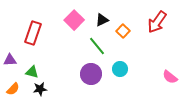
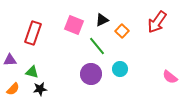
pink square: moved 5 px down; rotated 24 degrees counterclockwise
orange square: moved 1 px left
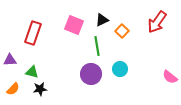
green line: rotated 30 degrees clockwise
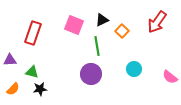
cyan circle: moved 14 px right
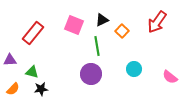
red rectangle: rotated 20 degrees clockwise
black star: moved 1 px right
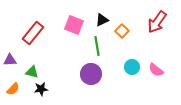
cyan circle: moved 2 px left, 2 px up
pink semicircle: moved 14 px left, 7 px up
